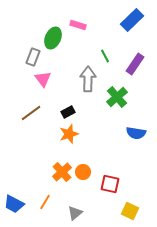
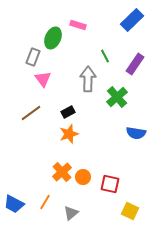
orange circle: moved 5 px down
gray triangle: moved 4 px left
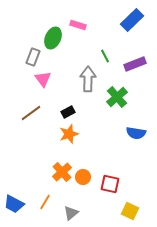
purple rectangle: rotated 35 degrees clockwise
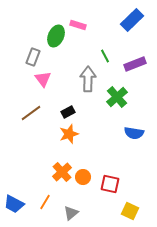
green ellipse: moved 3 px right, 2 px up
blue semicircle: moved 2 px left
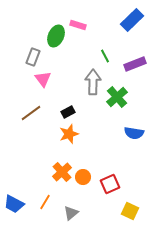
gray arrow: moved 5 px right, 3 px down
red square: rotated 36 degrees counterclockwise
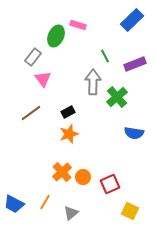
gray rectangle: rotated 18 degrees clockwise
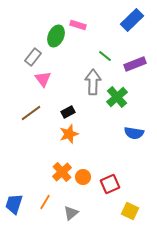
green line: rotated 24 degrees counterclockwise
blue trapezoid: rotated 80 degrees clockwise
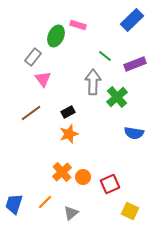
orange line: rotated 14 degrees clockwise
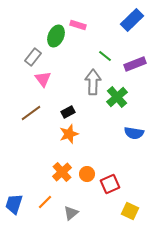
orange circle: moved 4 px right, 3 px up
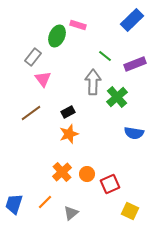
green ellipse: moved 1 px right
